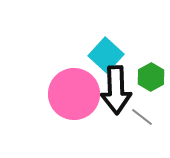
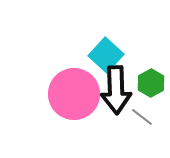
green hexagon: moved 6 px down
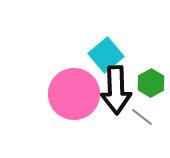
cyan square: rotated 8 degrees clockwise
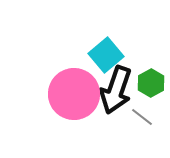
black arrow: rotated 21 degrees clockwise
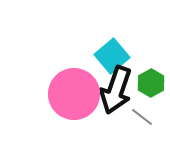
cyan square: moved 6 px right, 1 px down
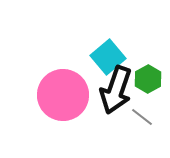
cyan square: moved 4 px left, 1 px down
green hexagon: moved 3 px left, 4 px up
pink circle: moved 11 px left, 1 px down
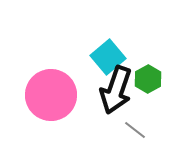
pink circle: moved 12 px left
gray line: moved 7 px left, 13 px down
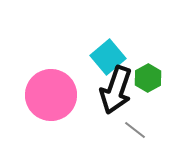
green hexagon: moved 1 px up
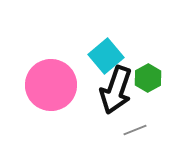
cyan square: moved 2 px left, 1 px up
pink circle: moved 10 px up
gray line: rotated 60 degrees counterclockwise
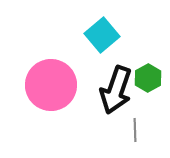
cyan square: moved 4 px left, 21 px up
gray line: rotated 70 degrees counterclockwise
